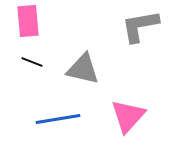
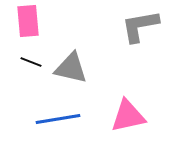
black line: moved 1 px left
gray triangle: moved 12 px left, 1 px up
pink triangle: rotated 36 degrees clockwise
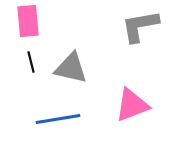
black line: rotated 55 degrees clockwise
pink triangle: moved 4 px right, 11 px up; rotated 9 degrees counterclockwise
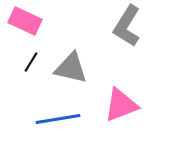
pink rectangle: moved 3 px left; rotated 60 degrees counterclockwise
gray L-shape: moved 13 px left; rotated 48 degrees counterclockwise
black line: rotated 45 degrees clockwise
pink triangle: moved 11 px left
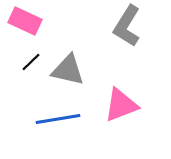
black line: rotated 15 degrees clockwise
gray triangle: moved 3 px left, 2 px down
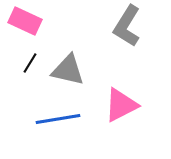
black line: moved 1 px left, 1 px down; rotated 15 degrees counterclockwise
pink triangle: rotated 6 degrees counterclockwise
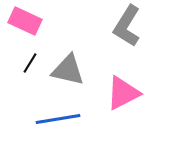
pink triangle: moved 2 px right, 12 px up
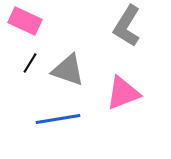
gray triangle: rotated 6 degrees clockwise
pink triangle: rotated 6 degrees clockwise
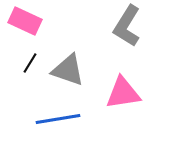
pink triangle: rotated 12 degrees clockwise
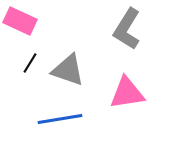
pink rectangle: moved 5 px left
gray L-shape: moved 3 px down
pink triangle: moved 4 px right
blue line: moved 2 px right
